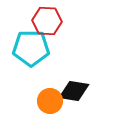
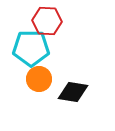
black diamond: moved 1 px left, 1 px down
orange circle: moved 11 px left, 22 px up
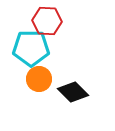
black diamond: rotated 36 degrees clockwise
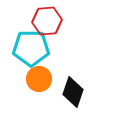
red hexagon: rotated 8 degrees counterclockwise
black diamond: rotated 64 degrees clockwise
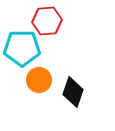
cyan pentagon: moved 9 px left
orange circle: moved 1 px down
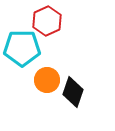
red hexagon: rotated 20 degrees counterclockwise
orange circle: moved 8 px right
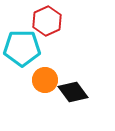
orange circle: moved 2 px left
black diamond: rotated 56 degrees counterclockwise
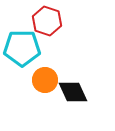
red hexagon: rotated 16 degrees counterclockwise
black diamond: rotated 12 degrees clockwise
